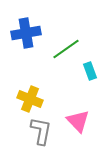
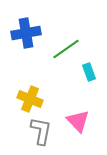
cyan rectangle: moved 1 px left, 1 px down
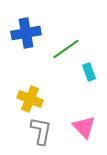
pink triangle: moved 6 px right, 6 px down
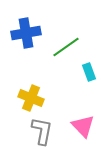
green line: moved 2 px up
yellow cross: moved 1 px right, 1 px up
pink triangle: moved 1 px left, 1 px up
gray L-shape: moved 1 px right
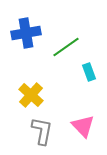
yellow cross: moved 3 px up; rotated 20 degrees clockwise
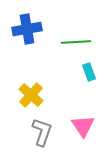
blue cross: moved 1 px right, 4 px up
green line: moved 10 px right, 5 px up; rotated 32 degrees clockwise
pink triangle: rotated 10 degrees clockwise
gray L-shape: moved 1 px down; rotated 8 degrees clockwise
